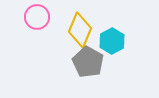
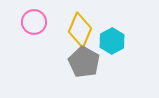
pink circle: moved 3 px left, 5 px down
gray pentagon: moved 4 px left
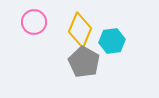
cyan hexagon: rotated 20 degrees clockwise
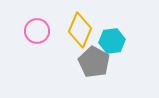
pink circle: moved 3 px right, 9 px down
gray pentagon: moved 10 px right
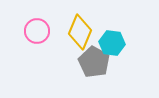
yellow diamond: moved 2 px down
cyan hexagon: moved 2 px down; rotated 15 degrees clockwise
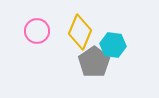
cyan hexagon: moved 1 px right, 2 px down
gray pentagon: rotated 8 degrees clockwise
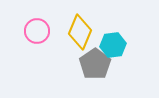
cyan hexagon: rotated 15 degrees counterclockwise
gray pentagon: moved 1 px right, 2 px down
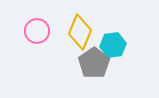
gray pentagon: moved 1 px left, 1 px up
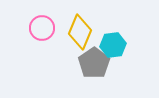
pink circle: moved 5 px right, 3 px up
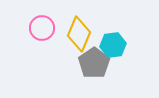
yellow diamond: moved 1 px left, 2 px down
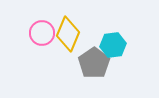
pink circle: moved 5 px down
yellow diamond: moved 11 px left
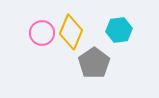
yellow diamond: moved 3 px right, 2 px up
cyan hexagon: moved 6 px right, 15 px up
